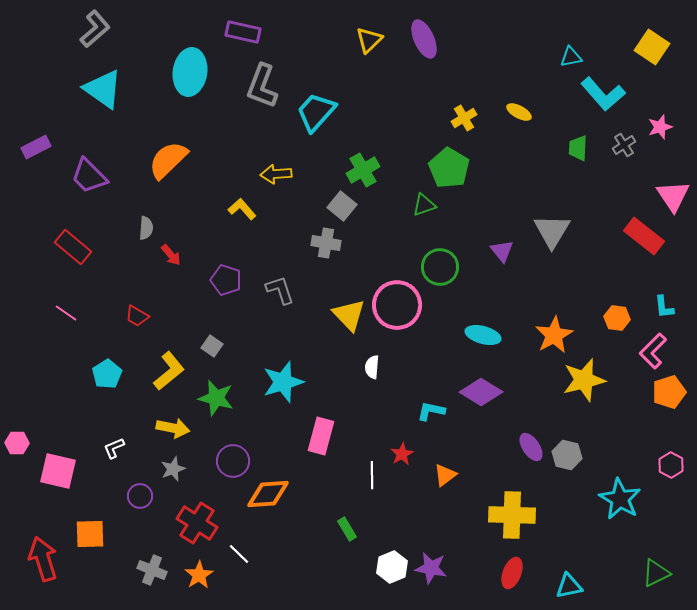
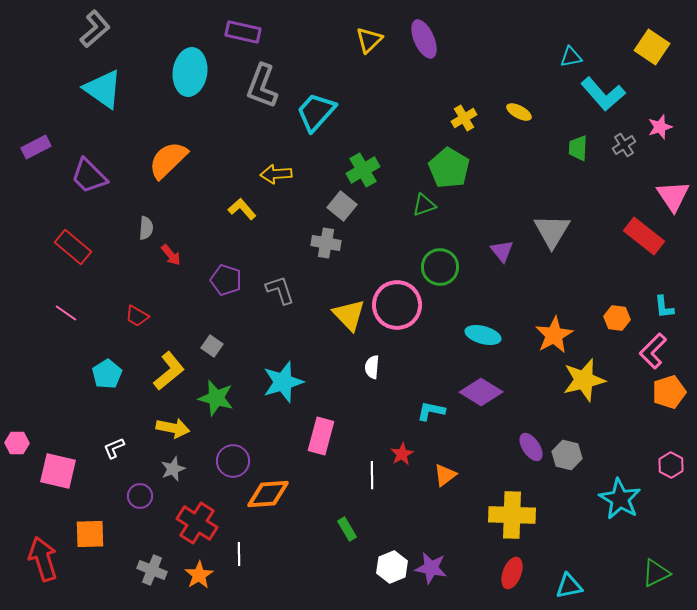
white line at (239, 554): rotated 45 degrees clockwise
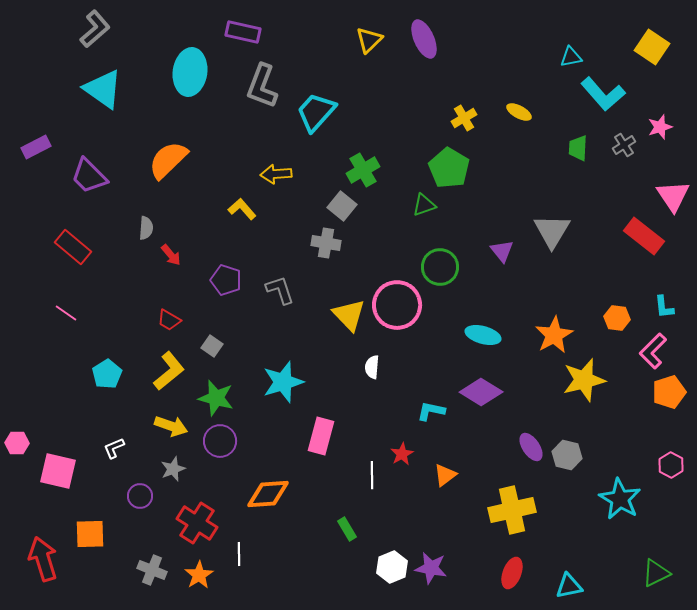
red trapezoid at (137, 316): moved 32 px right, 4 px down
yellow arrow at (173, 428): moved 2 px left, 2 px up; rotated 8 degrees clockwise
purple circle at (233, 461): moved 13 px left, 20 px up
yellow cross at (512, 515): moved 5 px up; rotated 15 degrees counterclockwise
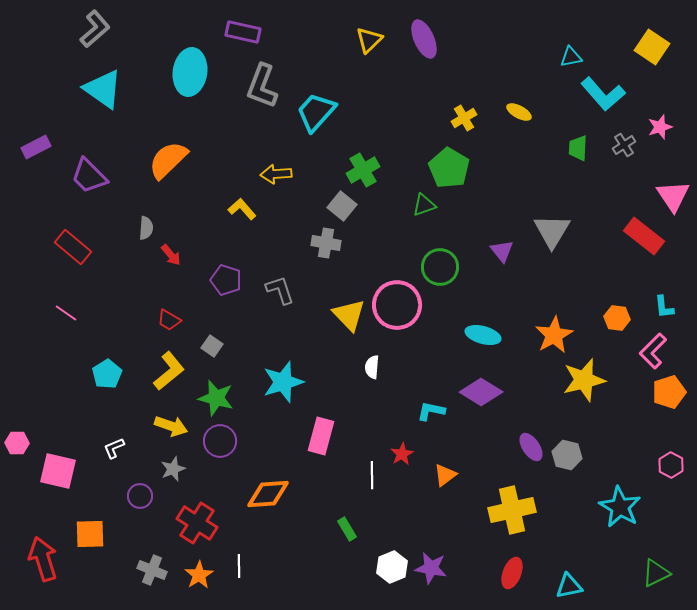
cyan star at (620, 499): moved 8 px down
white line at (239, 554): moved 12 px down
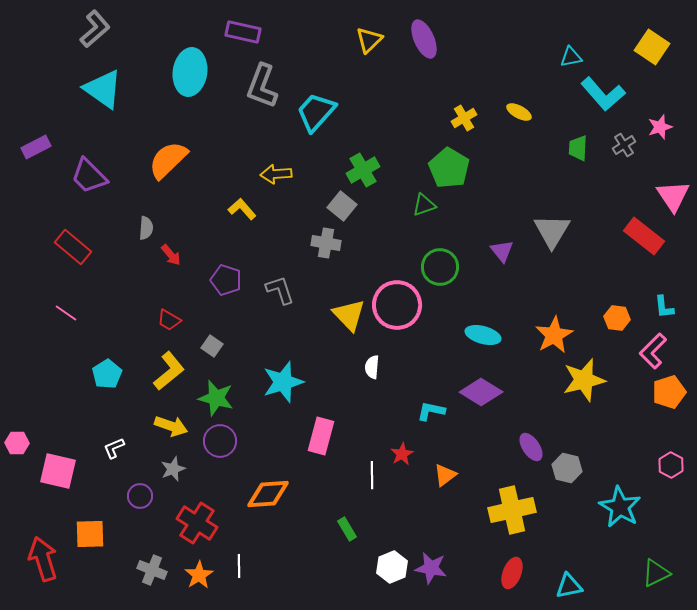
gray hexagon at (567, 455): moved 13 px down
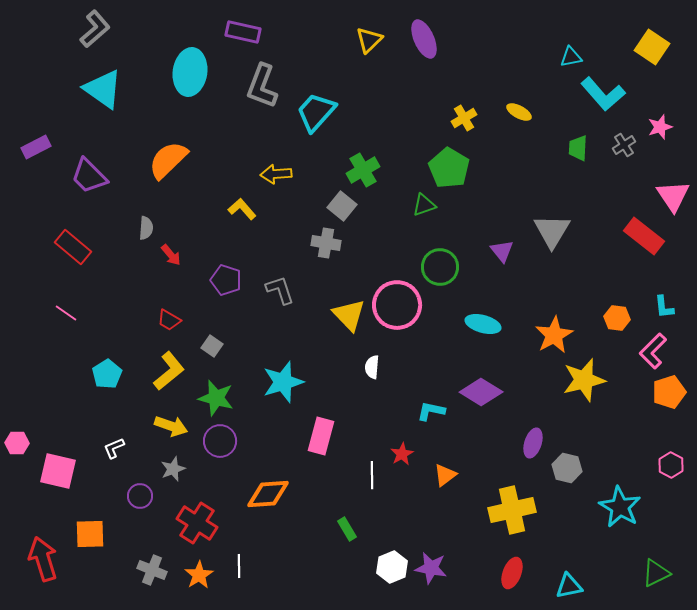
cyan ellipse at (483, 335): moved 11 px up
purple ellipse at (531, 447): moved 2 px right, 4 px up; rotated 52 degrees clockwise
